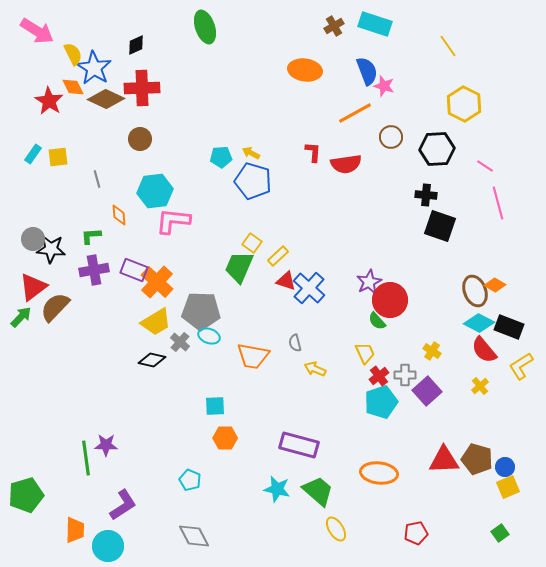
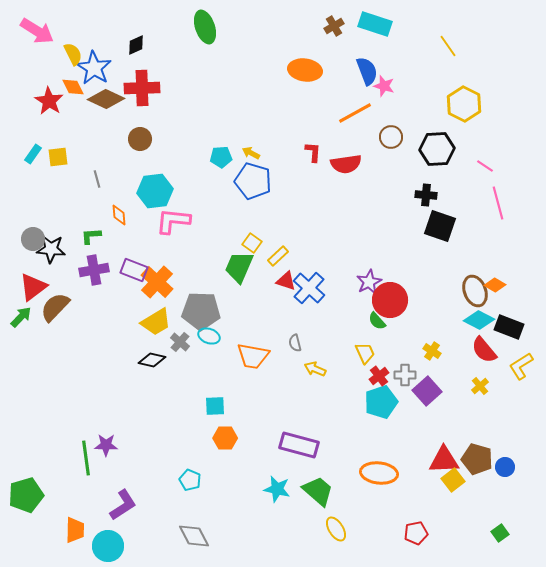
cyan diamond at (479, 323): moved 3 px up
yellow square at (508, 487): moved 55 px left, 7 px up; rotated 15 degrees counterclockwise
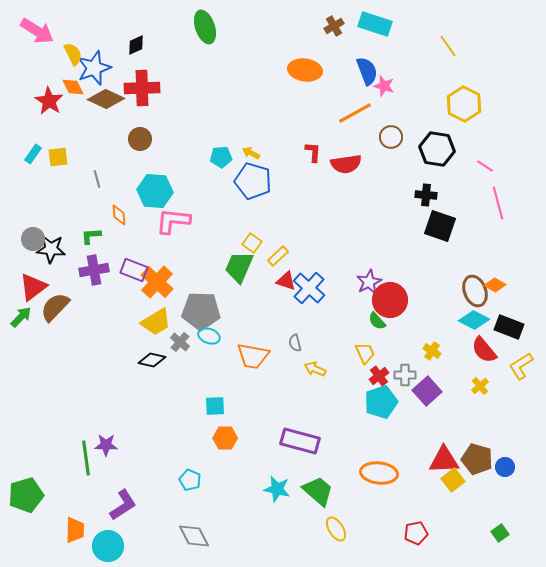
blue star at (94, 68): rotated 20 degrees clockwise
black hexagon at (437, 149): rotated 12 degrees clockwise
cyan hexagon at (155, 191): rotated 12 degrees clockwise
cyan diamond at (479, 320): moved 5 px left
purple rectangle at (299, 445): moved 1 px right, 4 px up
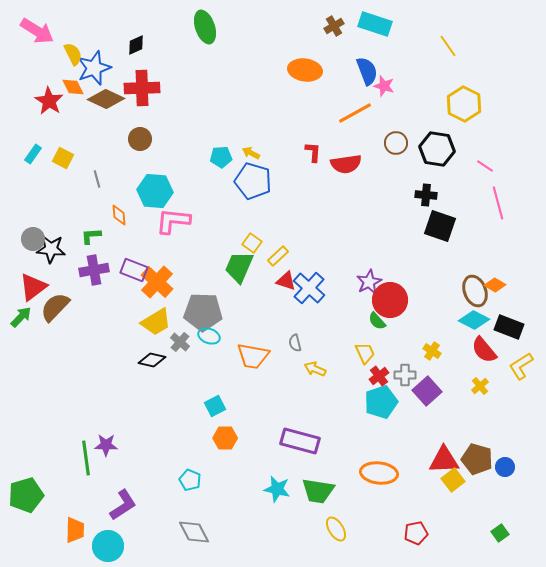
brown circle at (391, 137): moved 5 px right, 6 px down
yellow square at (58, 157): moved 5 px right, 1 px down; rotated 35 degrees clockwise
gray pentagon at (201, 311): moved 2 px right, 1 px down
cyan square at (215, 406): rotated 25 degrees counterclockwise
green trapezoid at (318, 491): rotated 148 degrees clockwise
gray diamond at (194, 536): moved 4 px up
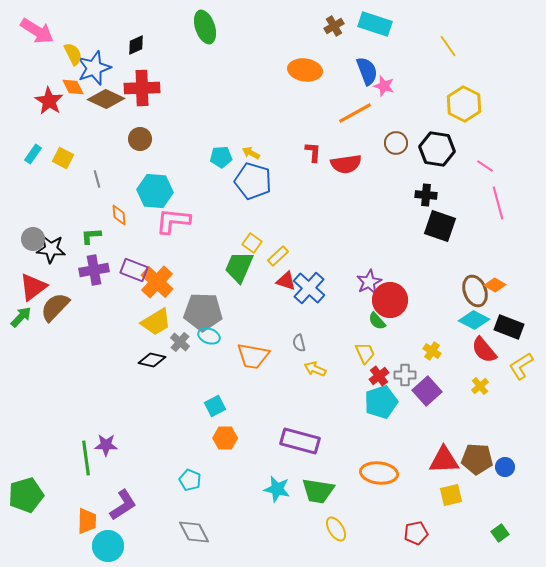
gray semicircle at (295, 343): moved 4 px right
brown pentagon at (477, 459): rotated 12 degrees counterclockwise
yellow square at (453, 480): moved 2 px left, 15 px down; rotated 25 degrees clockwise
orange trapezoid at (75, 530): moved 12 px right, 9 px up
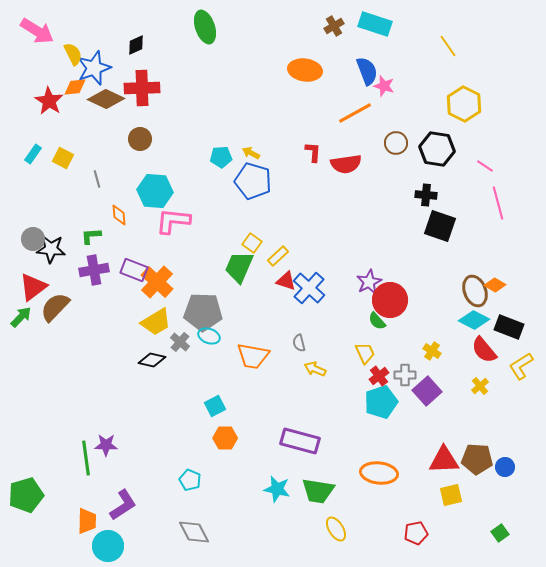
orange diamond at (73, 87): moved 2 px right; rotated 70 degrees counterclockwise
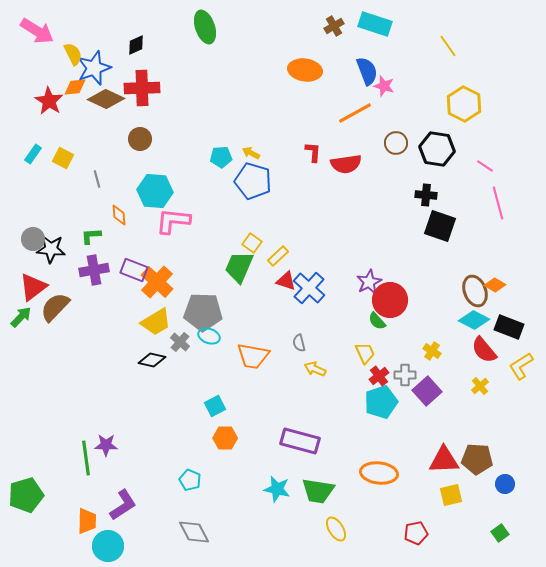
blue circle at (505, 467): moved 17 px down
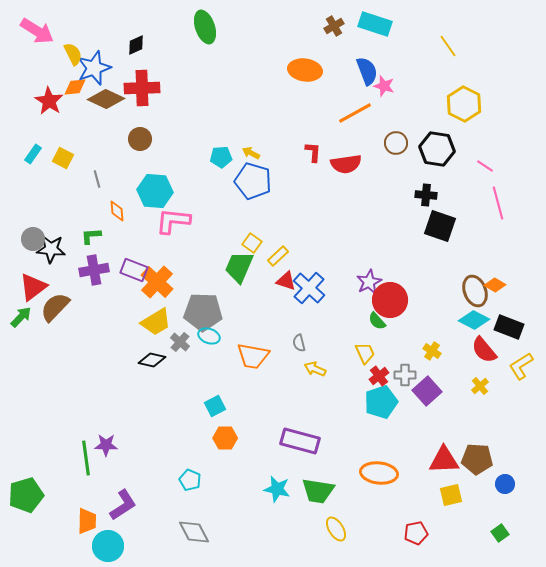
orange diamond at (119, 215): moved 2 px left, 4 px up
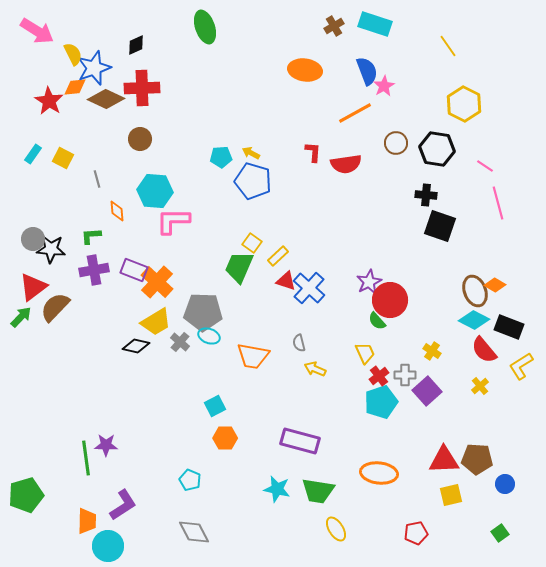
pink star at (384, 86): rotated 25 degrees clockwise
pink L-shape at (173, 221): rotated 6 degrees counterclockwise
black diamond at (152, 360): moved 16 px left, 14 px up
